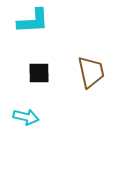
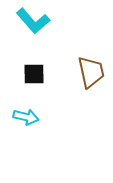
cyan L-shape: rotated 52 degrees clockwise
black square: moved 5 px left, 1 px down
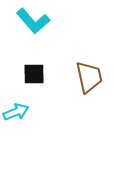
brown trapezoid: moved 2 px left, 5 px down
cyan arrow: moved 10 px left, 5 px up; rotated 35 degrees counterclockwise
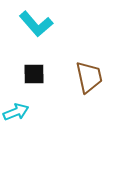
cyan L-shape: moved 3 px right, 3 px down
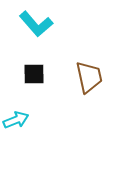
cyan arrow: moved 8 px down
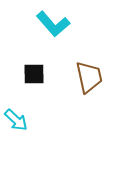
cyan L-shape: moved 17 px right
cyan arrow: rotated 65 degrees clockwise
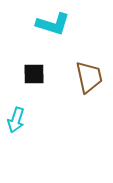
cyan L-shape: rotated 32 degrees counterclockwise
cyan arrow: rotated 65 degrees clockwise
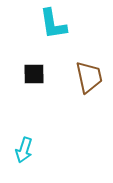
cyan L-shape: rotated 64 degrees clockwise
cyan arrow: moved 8 px right, 30 px down
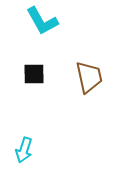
cyan L-shape: moved 11 px left, 3 px up; rotated 20 degrees counterclockwise
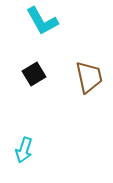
black square: rotated 30 degrees counterclockwise
